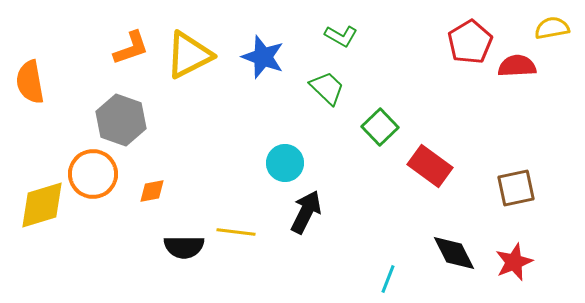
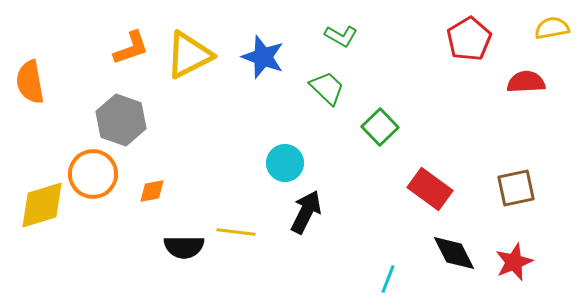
red pentagon: moved 1 px left, 3 px up
red semicircle: moved 9 px right, 16 px down
red rectangle: moved 23 px down
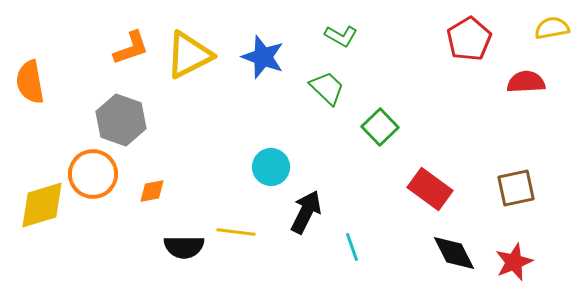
cyan circle: moved 14 px left, 4 px down
cyan line: moved 36 px left, 32 px up; rotated 40 degrees counterclockwise
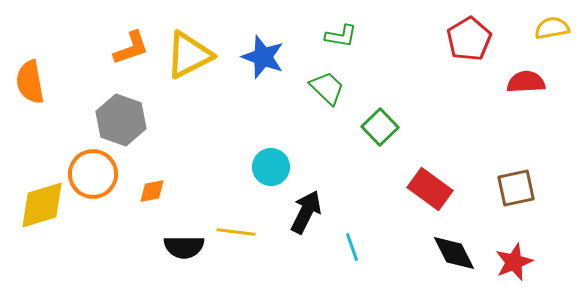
green L-shape: rotated 20 degrees counterclockwise
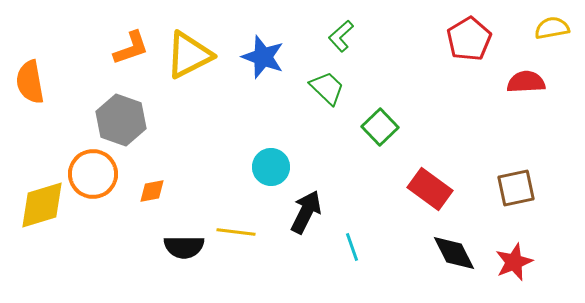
green L-shape: rotated 128 degrees clockwise
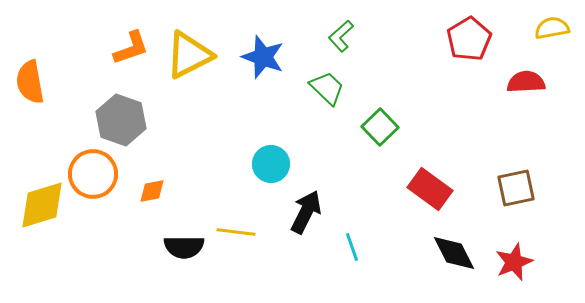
cyan circle: moved 3 px up
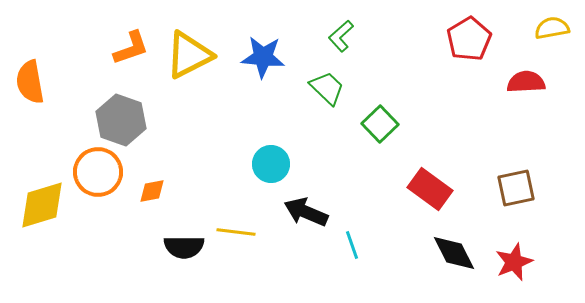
blue star: rotated 15 degrees counterclockwise
green square: moved 3 px up
orange circle: moved 5 px right, 2 px up
black arrow: rotated 93 degrees counterclockwise
cyan line: moved 2 px up
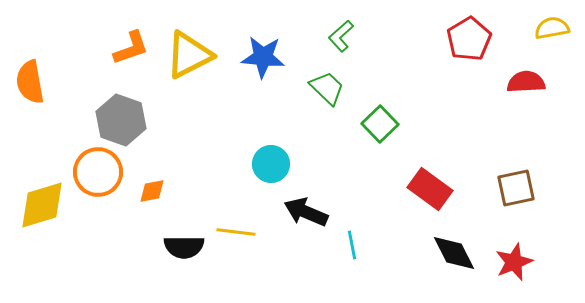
cyan line: rotated 8 degrees clockwise
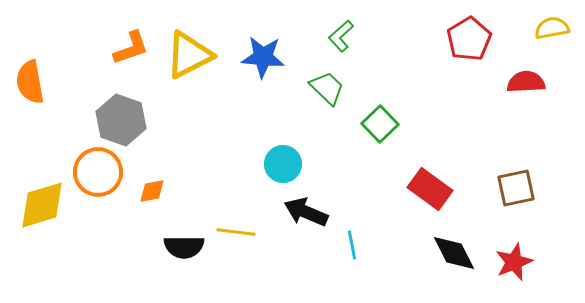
cyan circle: moved 12 px right
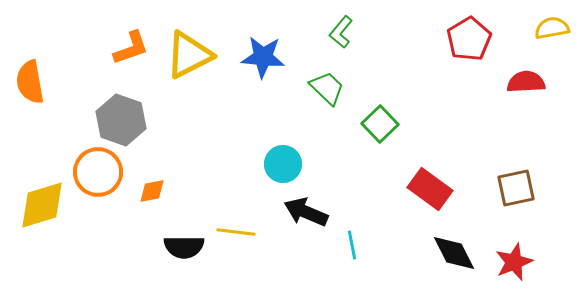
green L-shape: moved 4 px up; rotated 8 degrees counterclockwise
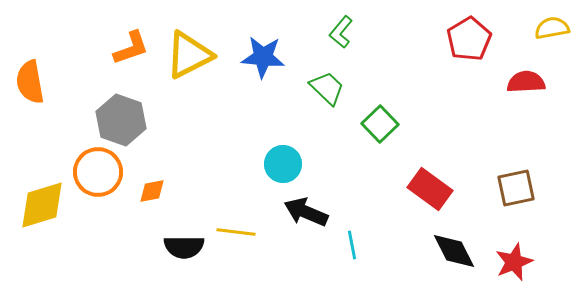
black diamond: moved 2 px up
